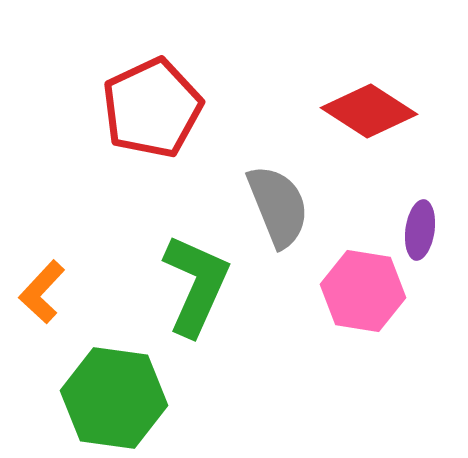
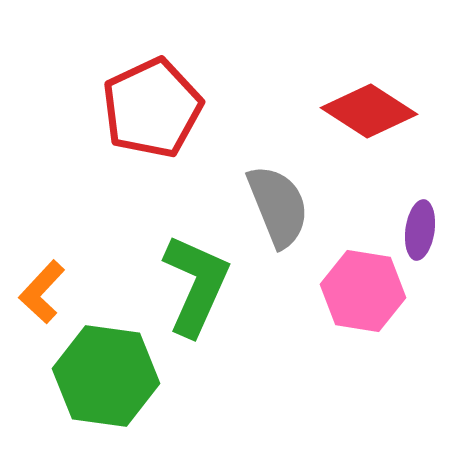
green hexagon: moved 8 px left, 22 px up
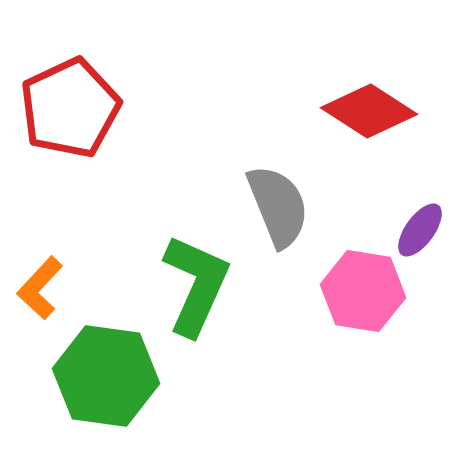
red pentagon: moved 82 px left
purple ellipse: rotated 28 degrees clockwise
orange L-shape: moved 2 px left, 4 px up
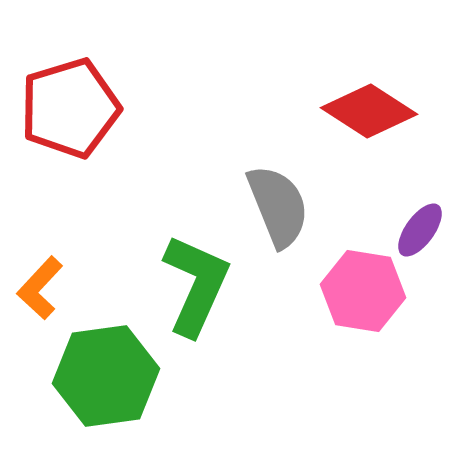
red pentagon: rotated 8 degrees clockwise
green hexagon: rotated 16 degrees counterclockwise
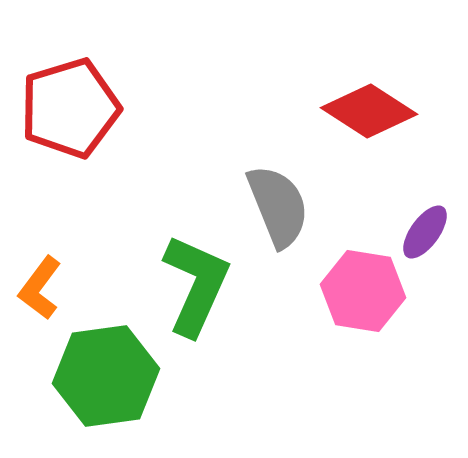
purple ellipse: moved 5 px right, 2 px down
orange L-shape: rotated 6 degrees counterclockwise
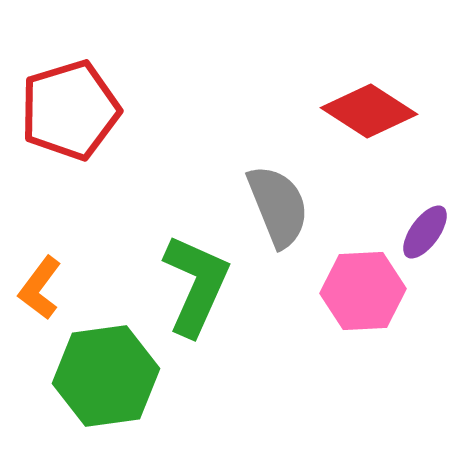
red pentagon: moved 2 px down
pink hexagon: rotated 12 degrees counterclockwise
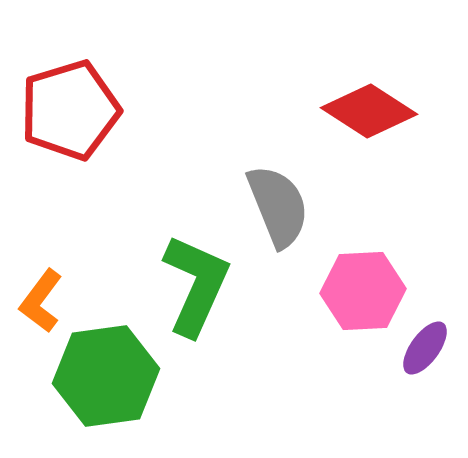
purple ellipse: moved 116 px down
orange L-shape: moved 1 px right, 13 px down
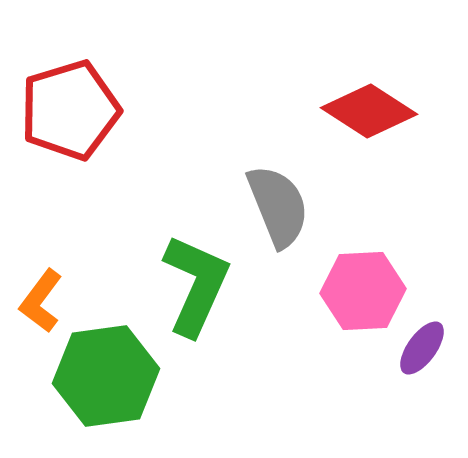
purple ellipse: moved 3 px left
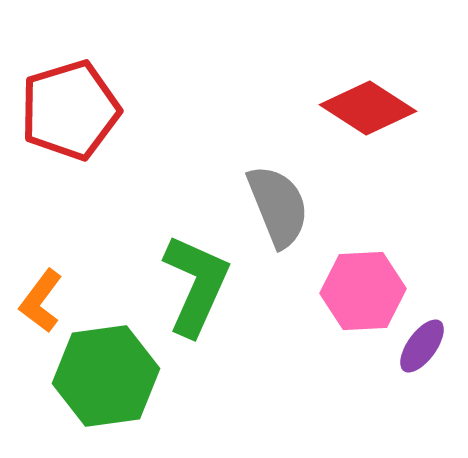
red diamond: moved 1 px left, 3 px up
purple ellipse: moved 2 px up
